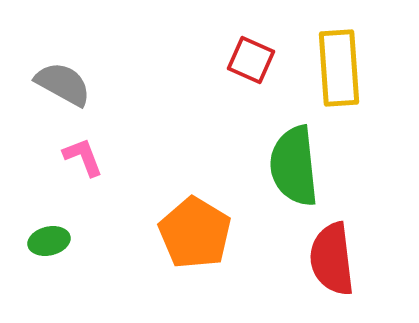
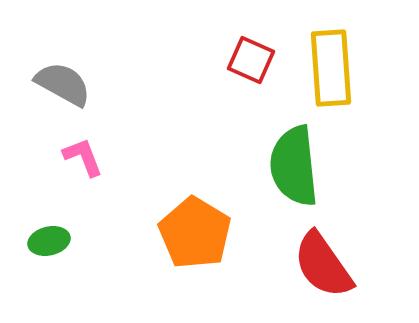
yellow rectangle: moved 8 px left
red semicircle: moved 9 px left, 6 px down; rotated 28 degrees counterclockwise
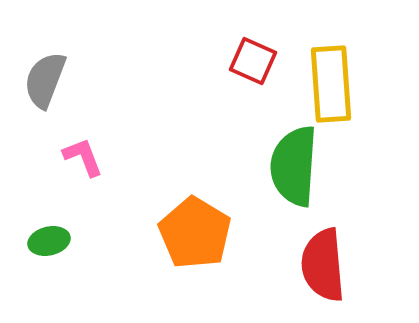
red square: moved 2 px right, 1 px down
yellow rectangle: moved 16 px down
gray semicircle: moved 18 px left, 4 px up; rotated 98 degrees counterclockwise
green semicircle: rotated 10 degrees clockwise
red semicircle: rotated 30 degrees clockwise
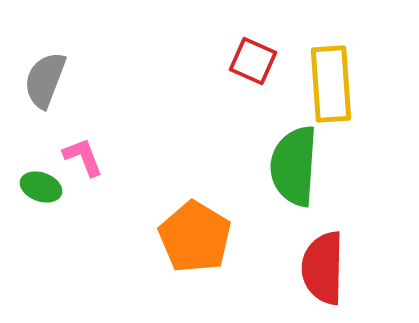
orange pentagon: moved 4 px down
green ellipse: moved 8 px left, 54 px up; rotated 33 degrees clockwise
red semicircle: moved 3 px down; rotated 6 degrees clockwise
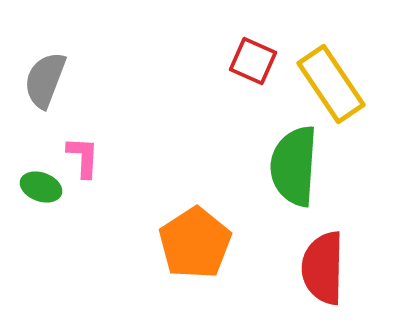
yellow rectangle: rotated 30 degrees counterclockwise
pink L-shape: rotated 24 degrees clockwise
orange pentagon: moved 6 px down; rotated 8 degrees clockwise
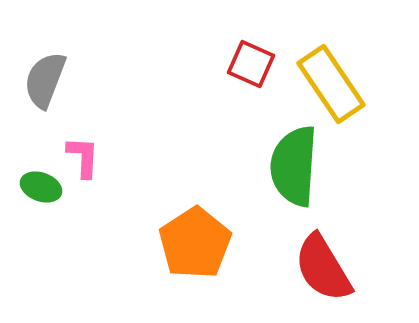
red square: moved 2 px left, 3 px down
red semicircle: rotated 32 degrees counterclockwise
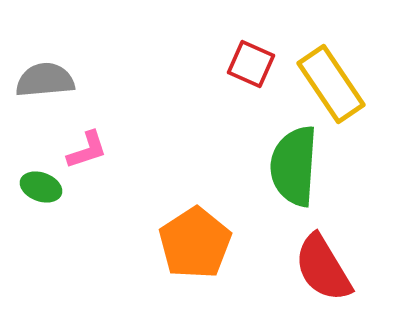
gray semicircle: rotated 64 degrees clockwise
pink L-shape: moved 4 px right, 7 px up; rotated 69 degrees clockwise
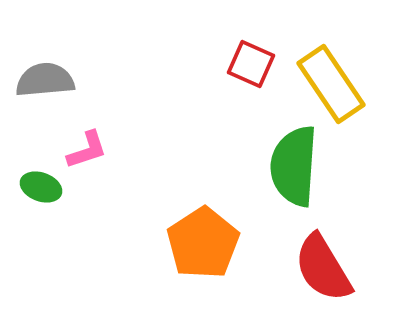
orange pentagon: moved 8 px right
